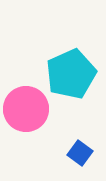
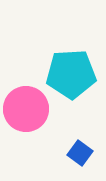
cyan pentagon: rotated 21 degrees clockwise
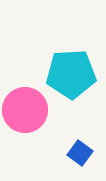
pink circle: moved 1 px left, 1 px down
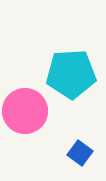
pink circle: moved 1 px down
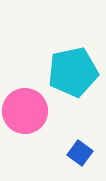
cyan pentagon: moved 2 px right, 2 px up; rotated 9 degrees counterclockwise
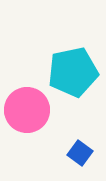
pink circle: moved 2 px right, 1 px up
